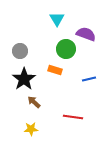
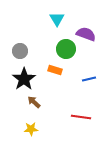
red line: moved 8 px right
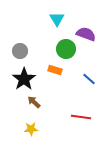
blue line: rotated 56 degrees clockwise
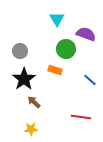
blue line: moved 1 px right, 1 px down
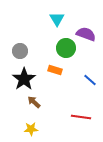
green circle: moved 1 px up
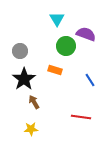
green circle: moved 2 px up
blue line: rotated 16 degrees clockwise
brown arrow: rotated 16 degrees clockwise
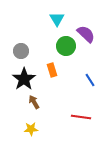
purple semicircle: rotated 24 degrees clockwise
gray circle: moved 1 px right
orange rectangle: moved 3 px left; rotated 56 degrees clockwise
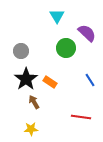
cyan triangle: moved 3 px up
purple semicircle: moved 1 px right, 1 px up
green circle: moved 2 px down
orange rectangle: moved 2 px left, 12 px down; rotated 40 degrees counterclockwise
black star: moved 2 px right
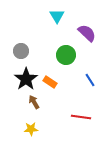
green circle: moved 7 px down
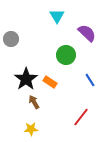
gray circle: moved 10 px left, 12 px up
red line: rotated 60 degrees counterclockwise
